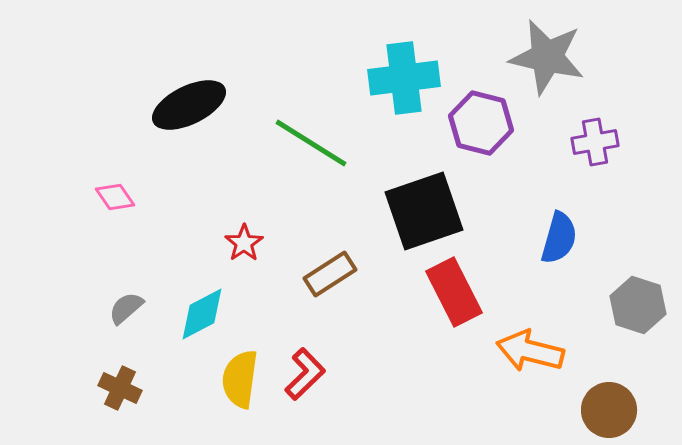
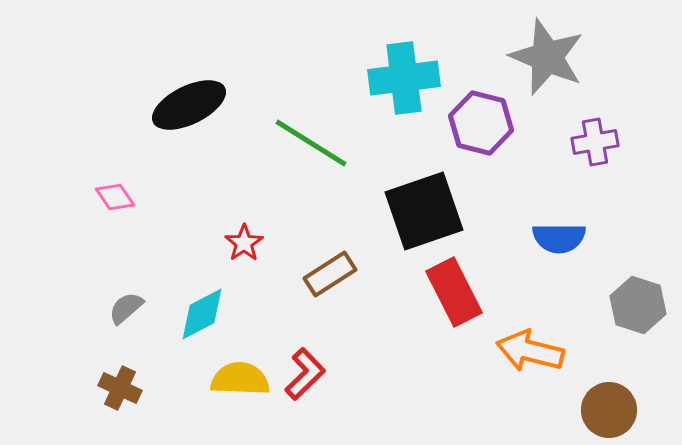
gray star: rotated 10 degrees clockwise
blue semicircle: rotated 74 degrees clockwise
yellow semicircle: rotated 84 degrees clockwise
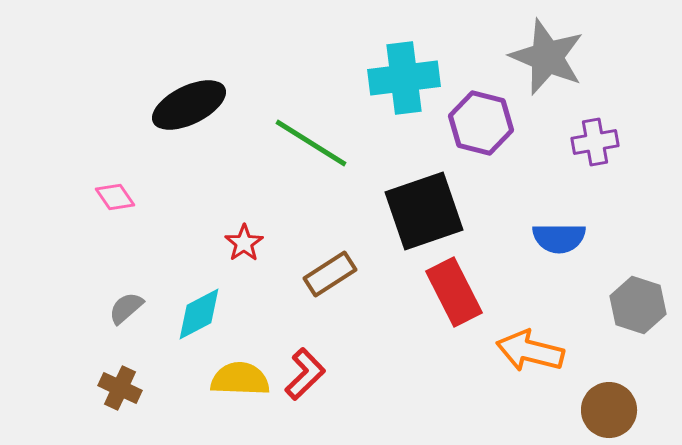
cyan diamond: moved 3 px left
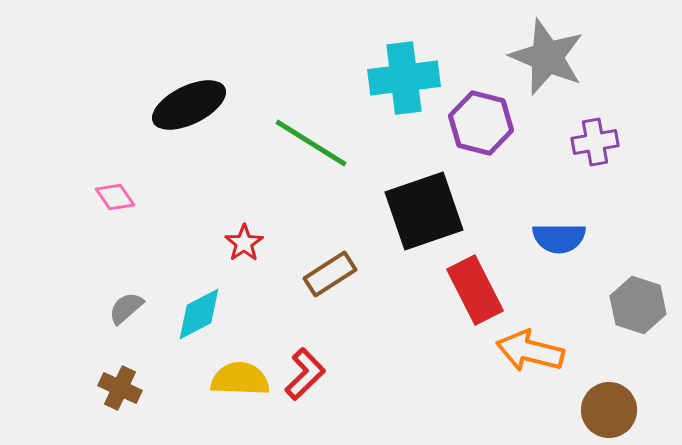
red rectangle: moved 21 px right, 2 px up
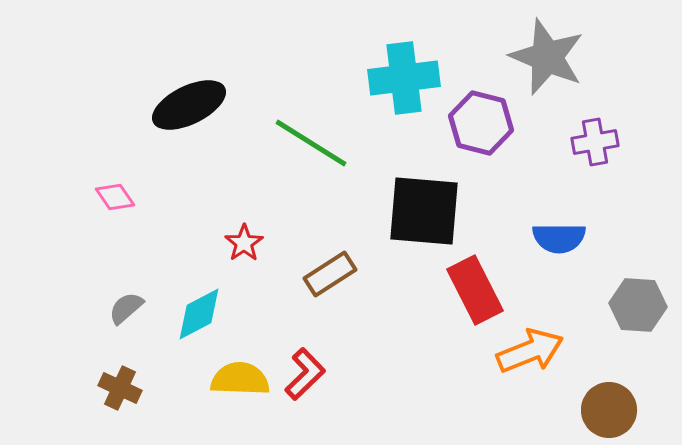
black square: rotated 24 degrees clockwise
gray hexagon: rotated 14 degrees counterclockwise
orange arrow: rotated 144 degrees clockwise
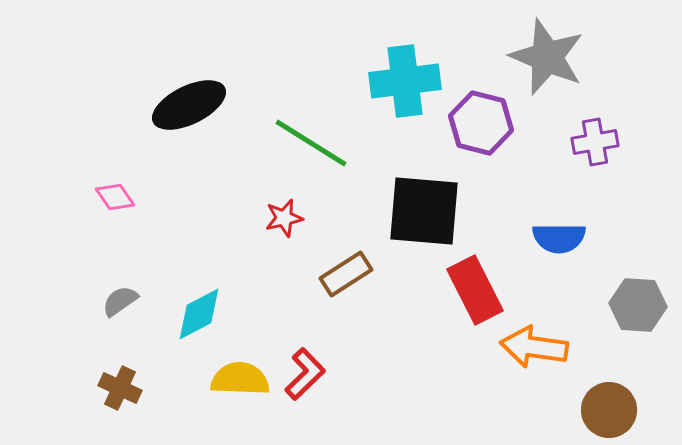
cyan cross: moved 1 px right, 3 px down
red star: moved 40 px right, 25 px up; rotated 21 degrees clockwise
brown rectangle: moved 16 px right
gray semicircle: moved 6 px left, 7 px up; rotated 6 degrees clockwise
orange arrow: moved 4 px right, 4 px up; rotated 150 degrees counterclockwise
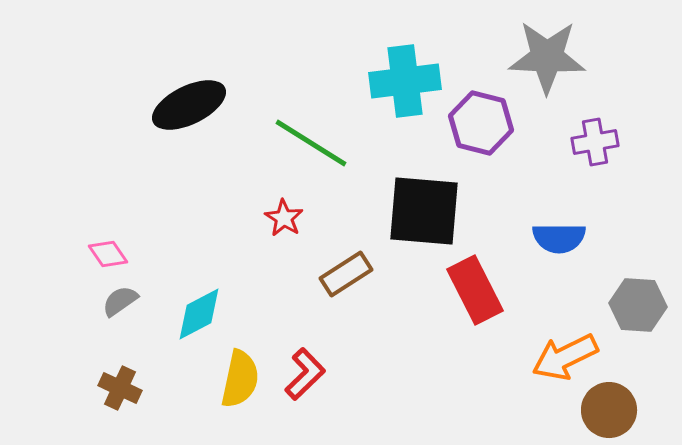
gray star: rotated 20 degrees counterclockwise
pink diamond: moved 7 px left, 57 px down
red star: rotated 27 degrees counterclockwise
orange arrow: moved 31 px right, 10 px down; rotated 34 degrees counterclockwise
yellow semicircle: rotated 100 degrees clockwise
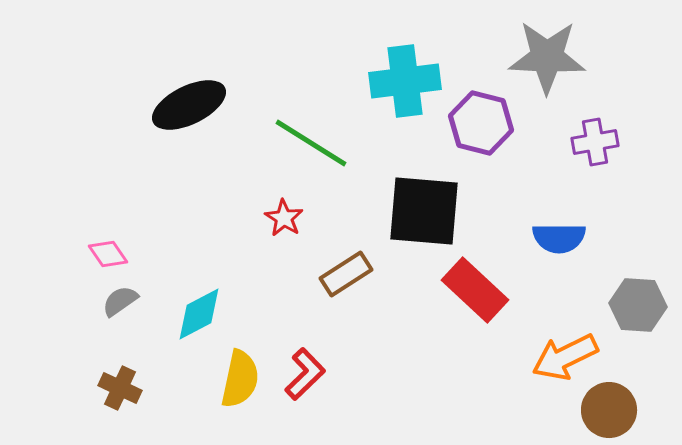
red rectangle: rotated 20 degrees counterclockwise
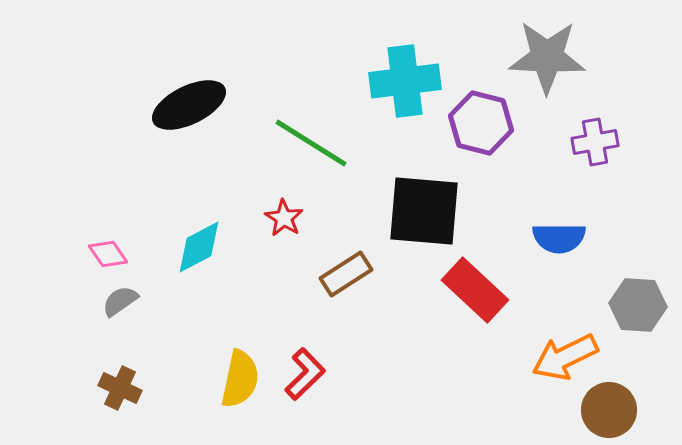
cyan diamond: moved 67 px up
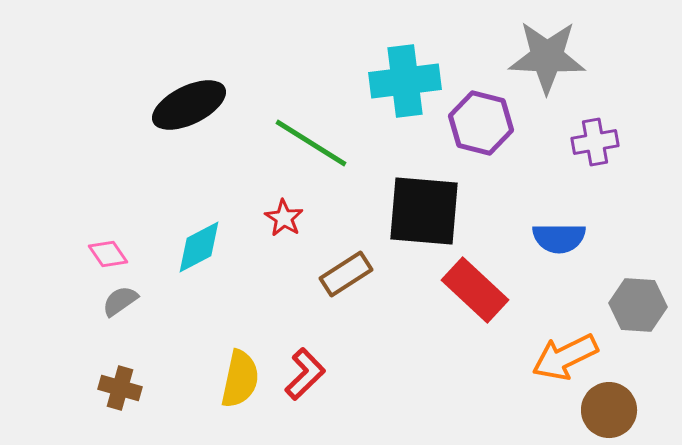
brown cross: rotated 9 degrees counterclockwise
